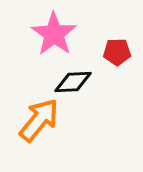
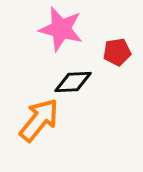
pink star: moved 7 px right, 5 px up; rotated 21 degrees counterclockwise
red pentagon: rotated 8 degrees counterclockwise
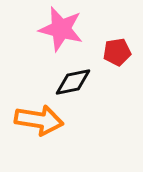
black diamond: rotated 9 degrees counterclockwise
orange arrow: rotated 60 degrees clockwise
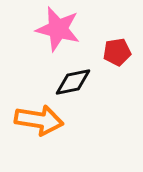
pink star: moved 3 px left
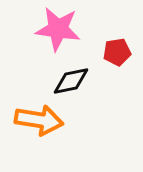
pink star: rotated 6 degrees counterclockwise
black diamond: moved 2 px left, 1 px up
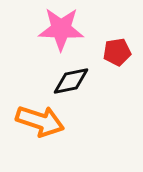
pink star: moved 3 px right; rotated 6 degrees counterclockwise
orange arrow: moved 1 px right, 1 px down; rotated 9 degrees clockwise
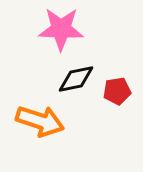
red pentagon: moved 39 px down
black diamond: moved 5 px right, 2 px up
